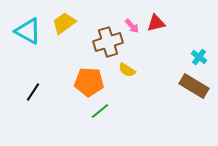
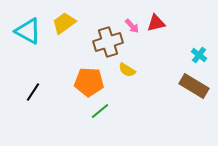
cyan cross: moved 2 px up
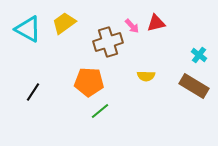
cyan triangle: moved 2 px up
yellow semicircle: moved 19 px right, 6 px down; rotated 30 degrees counterclockwise
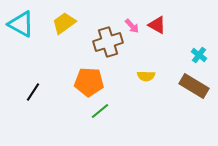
red triangle: moved 1 px right, 2 px down; rotated 42 degrees clockwise
cyan triangle: moved 7 px left, 5 px up
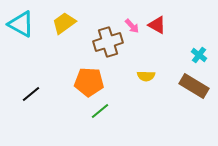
black line: moved 2 px left, 2 px down; rotated 18 degrees clockwise
